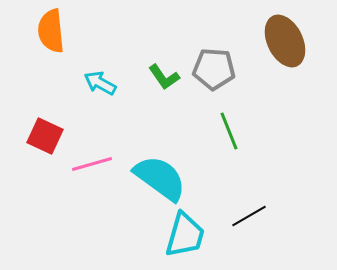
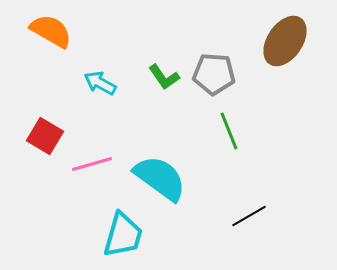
orange semicircle: rotated 126 degrees clockwise
brown ellipse: rotated 60 degrees clockwise
gray pentagon: moved 5 px down
red square: rotated 6 degrees clockwise
cyan trapezoid: moved 62 px left
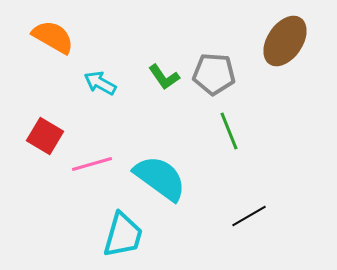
orange semicircle: moved 2 px right, 6 px down
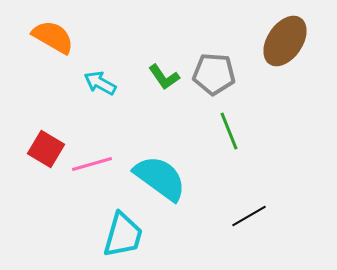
red square: moved 1 px right, 13 px down
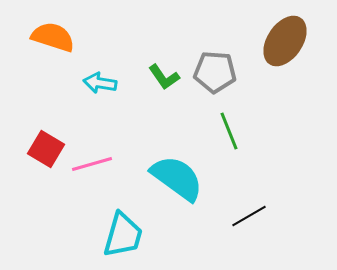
orange semicircle: rotated 12 degrees counterclockwise
gray pentagon: moved 1 px right, 2 px up
cyan arrow: rotated 20 degrees counterclockwise
cyan semicircle: moved 17 px right
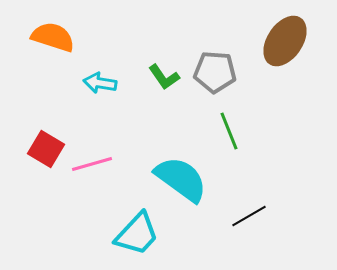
cyan semicircle: moved 4 px right, 1 px down
cyan trapezoid: moved 14 px right, 1 px up; rotated 27 degrees clockwise
